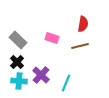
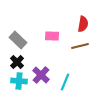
pink rectangle: moved 2 px up; rotated 16 degrees counterclockwise
cyan line: moved 1 px left, 1 px up
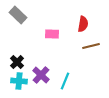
pink rectangle: moved 2 px up
gray rectangle: moved 25 px up
brown line: moved 11 px right
cyan line: moved 1 px up
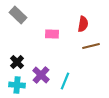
cyan cross: moved 2 px left, 4 px down
